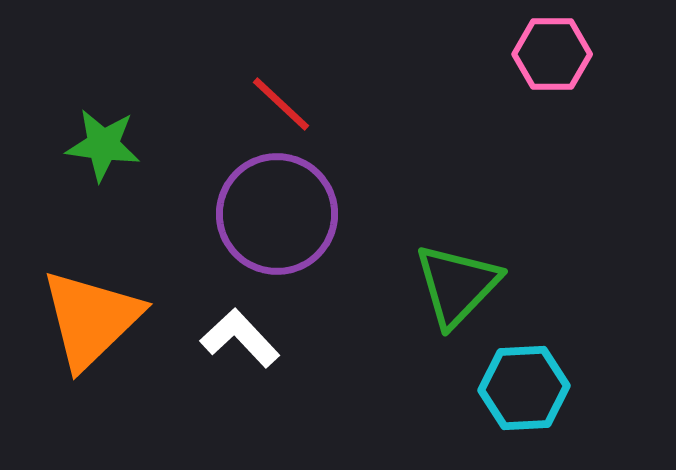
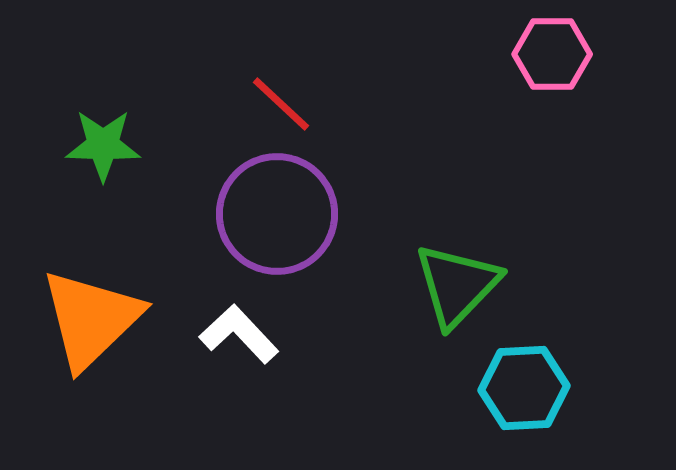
green star: rotated 6 degrees counterclockwise
white L-shape: moved 1 px left, 4 px up
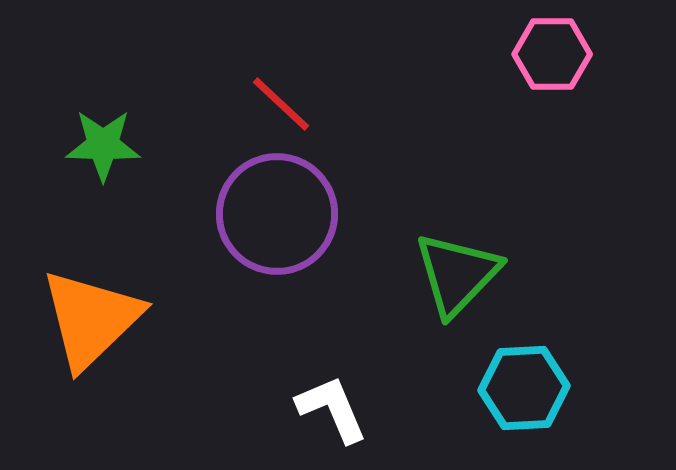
green triangle: moved 11 px up
white L-shape: moved 93 px right, 75 px down; rotated 20 degrees clockwise
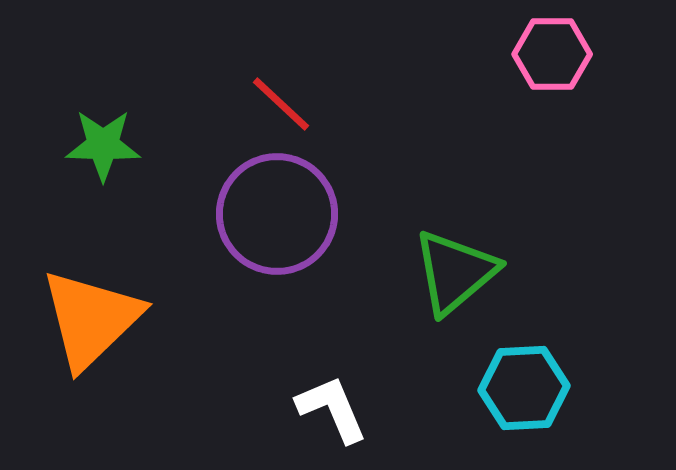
green triangle: moved 2 px left, 2 px up; rotated 6 degrees clockwise
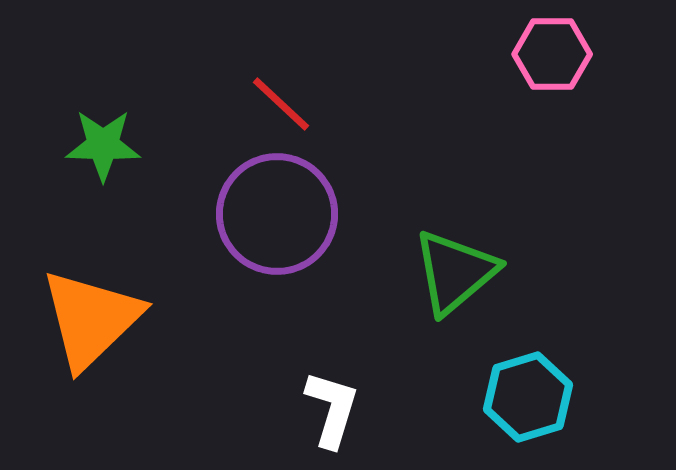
cyan hexagon: moved 4 px right, 9 px down; rotated 14 degrees counterclockwise
white L-shape: rotated 40 degrees clockwise
